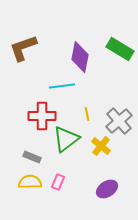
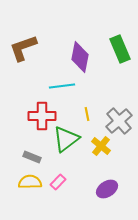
green rectangle: rotated 36 degrees clockwise
pink rectangle: rotated 21 degrees clockwise
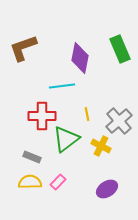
purple diamond: moved 1 px down
yellow cross: rotated 12 degrees counterclockwise
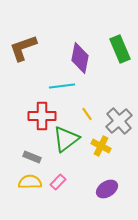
yellow line: rotated 24 degrees counterclockwise
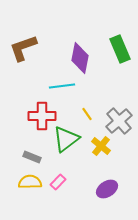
yellow cross: rotated 12 degrees clockwise
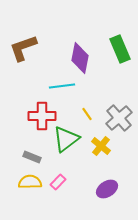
gray cross: moved 3 px up
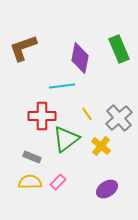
green rectangle: moved 1 px left
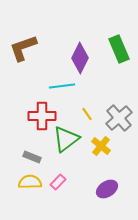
purple diamond: rotated 16 degrees clockwise
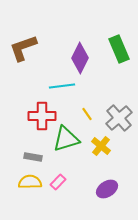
green triangle: rotated 20 degrees clockwise
gray rectangle: moved 1 px right; rotated 12 degrees counterclockwise
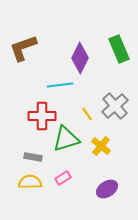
cyan line: moved 2 px left, 1 px up
gray cross: moved 4 px left, 12 px up
pink rectangle: moved 5 px right, 4 px up; rotated 14 degrees clockwise
